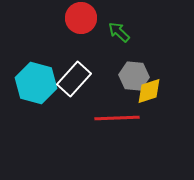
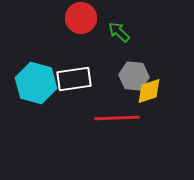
white rectangle: rotated 40 degrees clockwise
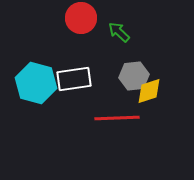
gray hexagon: rotated 12 degrees counterclockwise
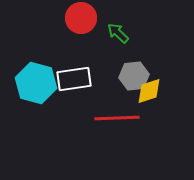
green arrow: moved 1 px left, 1 px down
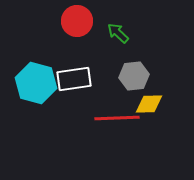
red circle: moved 4 px left, 3 px down
yellow diamond: moved 13 px down; rotated 16 degrees clockwise
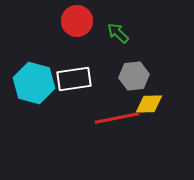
cyan hexagon: moved 2 px left
red line: rotated 9 degrees counterclockwise
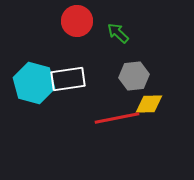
white rectangle: moved 6 px left
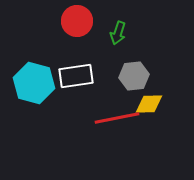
green arrow: rotated 115 degrees counterclockwise
white rectangle: moved 8 px right, 3 px up
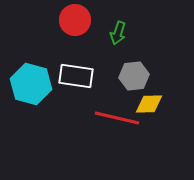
red circle: moved 2 px left, 1 px up
white rectangle: rotated 16 degrees clockwise
cyan hexagon: moved 3 px left, 1 px down
red line: rotated 24 degrees clockwise
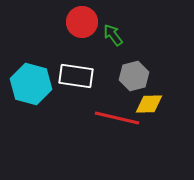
red circle: moved 7 px right, 2 px down
green arrow: moved 5 px left, 2 px down; rotated 125 degrees clockwise
gray hexagon: rotated 8 degrees counterclockwise
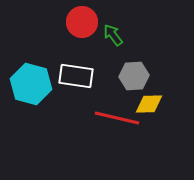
gray hexagon: rotated 12 degrees clockwise
